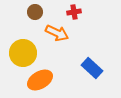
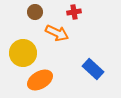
blue rectangle: moved 1 px right, 1 px down
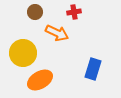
blue rectangle: rotated 65 degrees clockwise
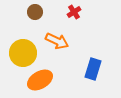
red cross: rotated 24 degrees counterclockwise
orange arrow: moved 8 px down
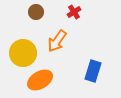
brown circle: moved 1 px right
orange arrow: rotated 100 degrees clockwise
blue rectangle: moved 2 px down
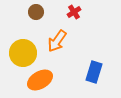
blue rectangle: moved 1 px right, 1 px down
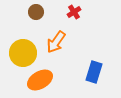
orange arrow: moved 1 px left, 1 px down
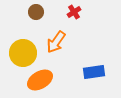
blue rectangle: rotated 65 degrees clockwise
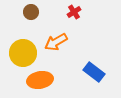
brown circle: moved 5 px left
orange arrow: rotated 25 degrees clockwise
blue rectangle: rotated 45 degrees clockwise
orange ellipse: rotated 20 degrees clockwise
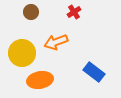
orange arrow: rotated 10 degrees clockwise
yellow circle: moved 1 px left
